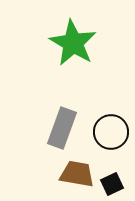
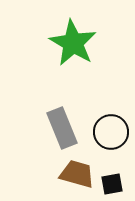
gray rectangle: rotated 42 degrees counterclockwise
brown trapezoid: rotated 6 degrees clockwise
black square: rotated 15 degrees clockwise
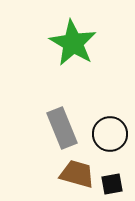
black circle: moved 1 px left, 2 px down
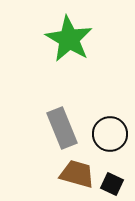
green star: moved 4 px left, 4 px up
black square: rotated 35 degrees clockwise
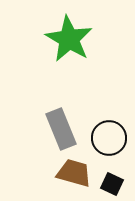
gray rectangle: moved 1 px left, 1 px down
black circle: moved 1 px left, 4 px down
brown trapezoid: moved 3 px left, 1 px up
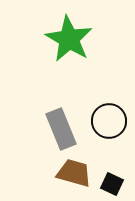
black circle: moved 17 px up
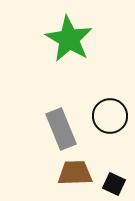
black circle: moved 1 px right, 5 px up
brown trapezoid: moved 1 px right; rotated 18 degrees counterclockwise
black square: moved 2 px right
